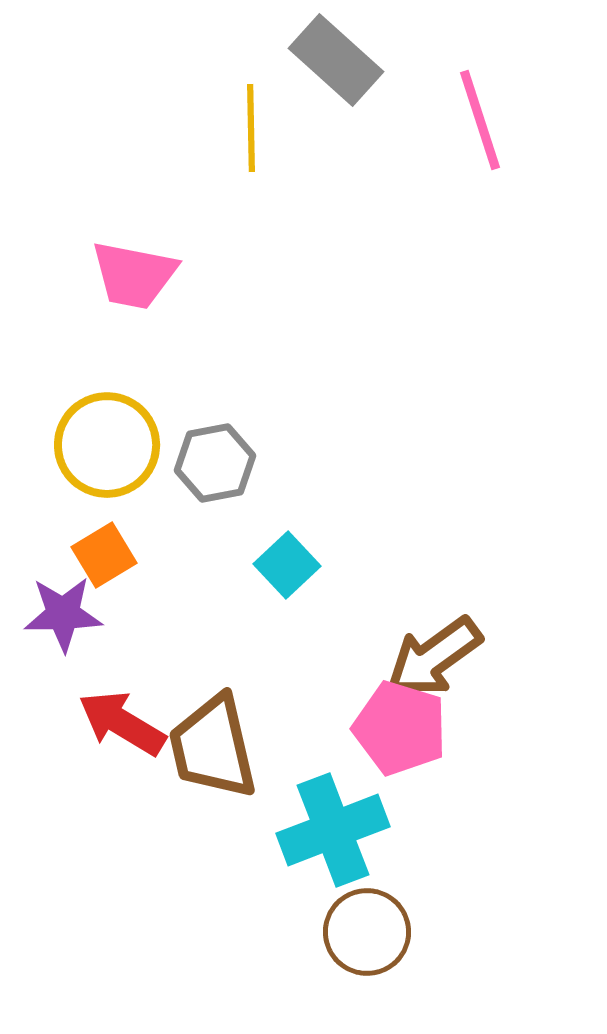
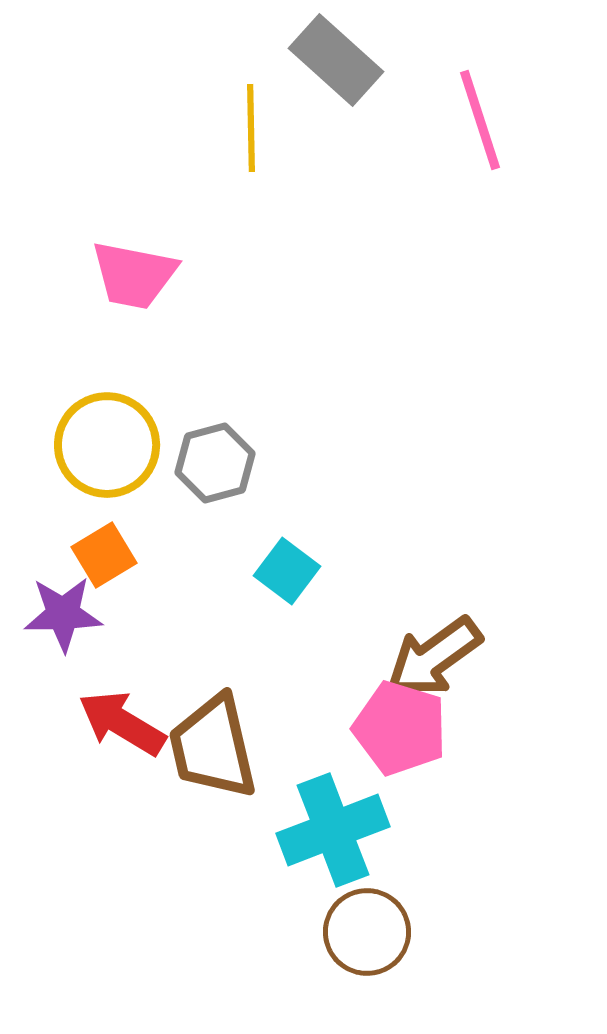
gray hexagon: rotated 4 degrees counterclockwise
cyan square: moved 6 px down; rotated 10 degrees counterclockwise
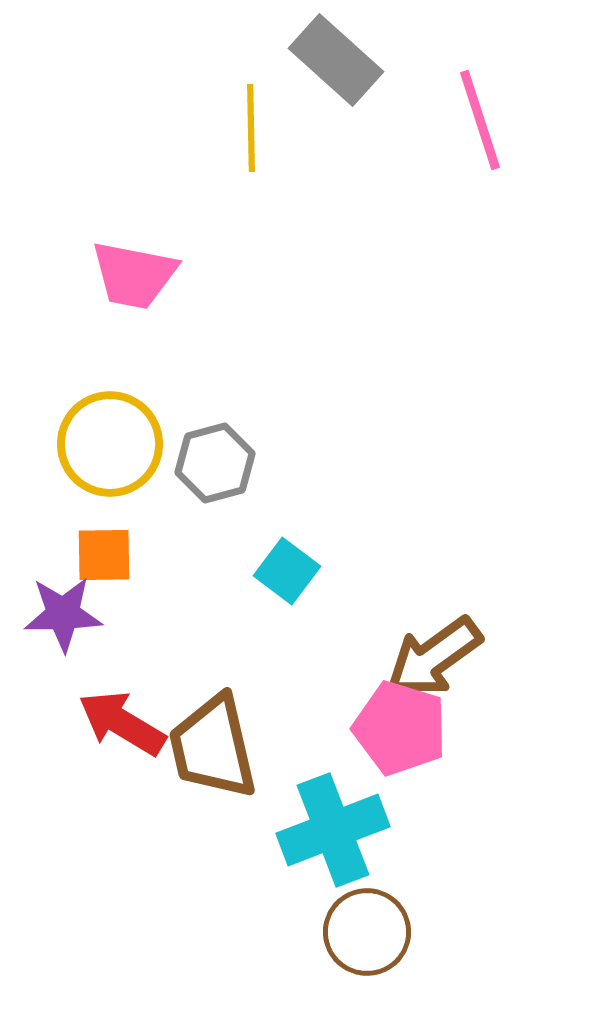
yellow circle: moved 3 px right, 1 px up
orange square: rotated 30 degrees clockwise
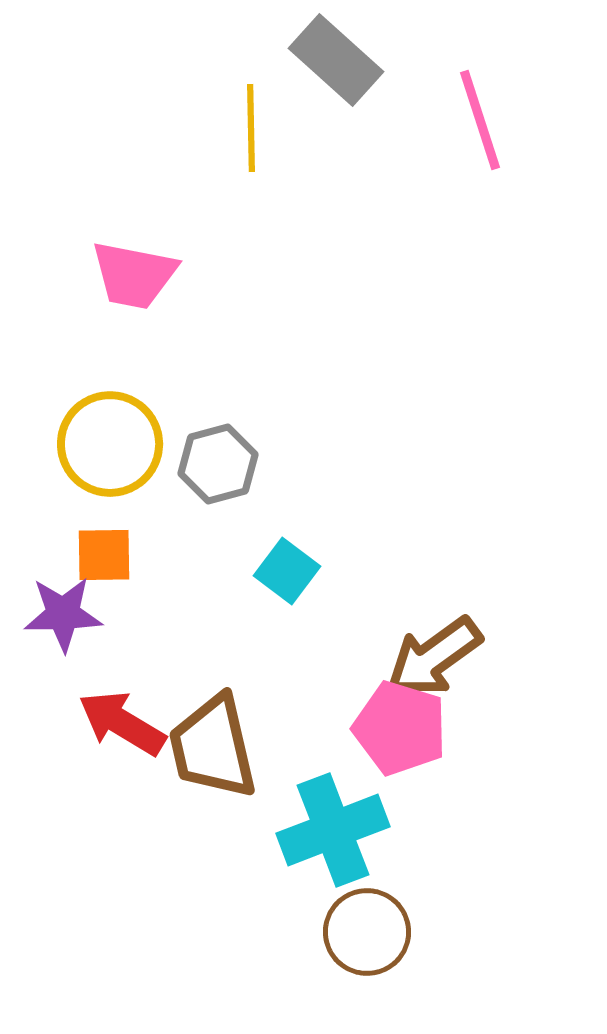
gray hexagon: moved 3 px right, 1 px down
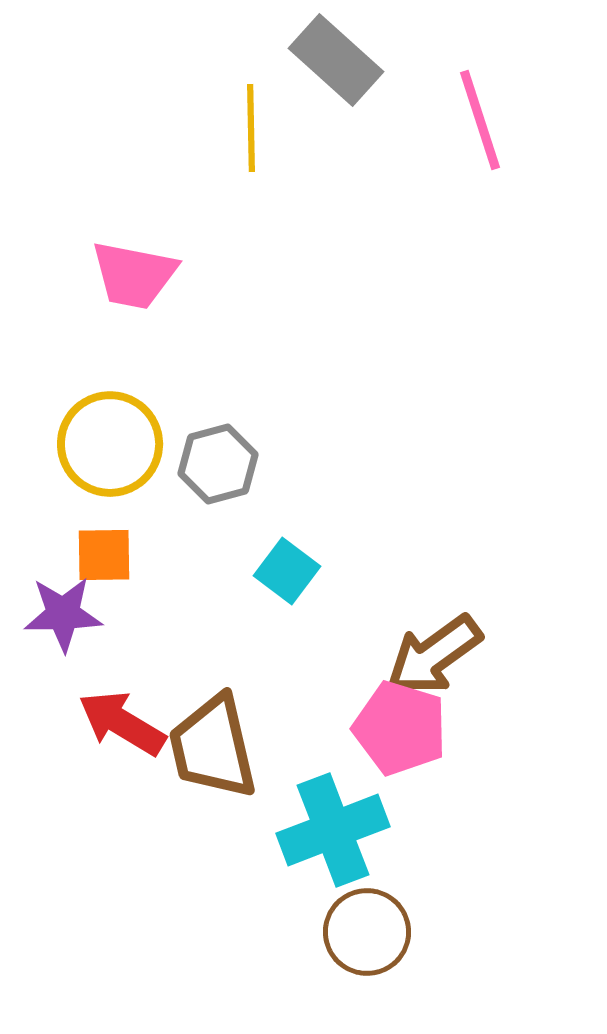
brown arrow: moved 2 px up
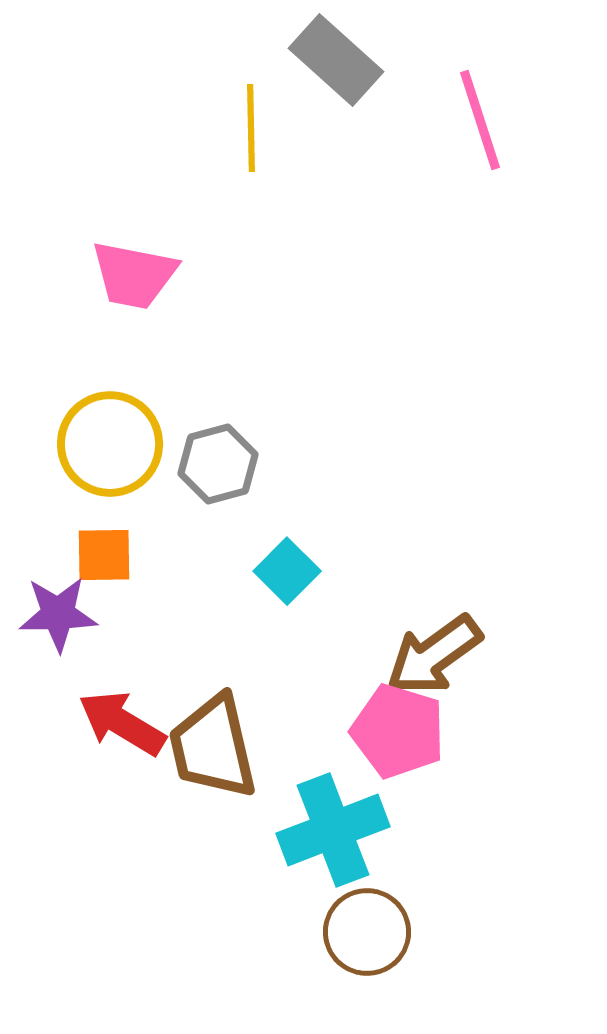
cyan square: rotated 8 degrees clockwise
purple star: moved 5 px left
pink pentagon: moved 2 px left, 3 px down
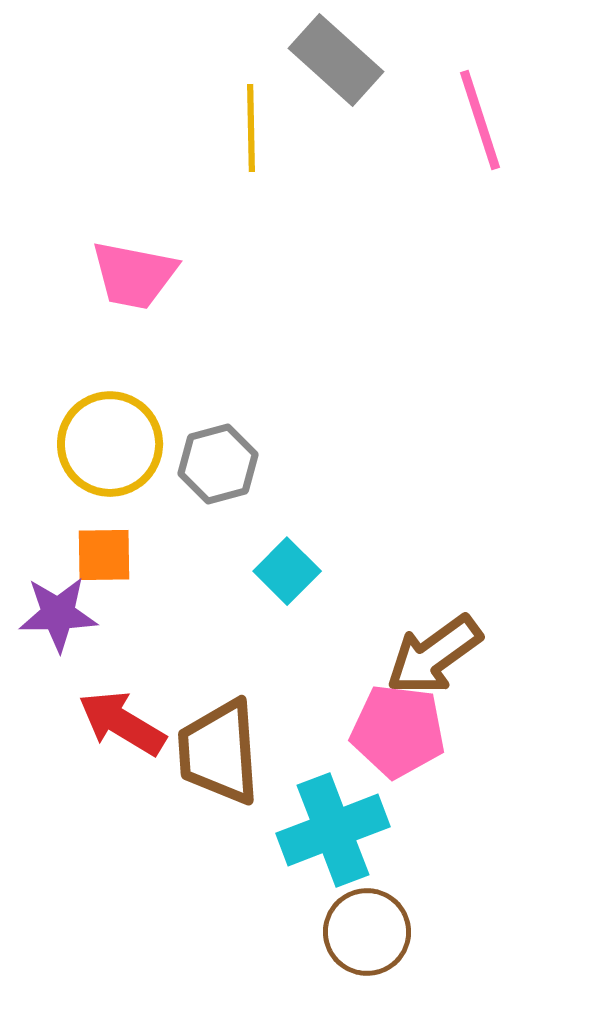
pink pentagon: rotated 10 degrees counterclockwise
brown trapezoid: moved 6 px right, 5 px down; rotated 9 degrees clockwise
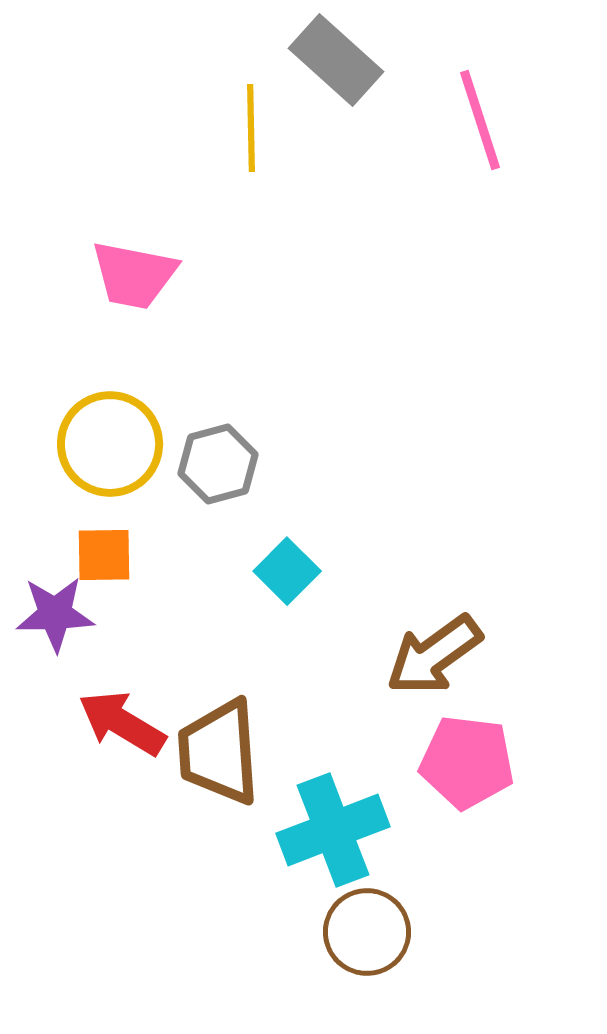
purple star: moved 3 px left
pink pentagon: moved 69 px right, 31 px down
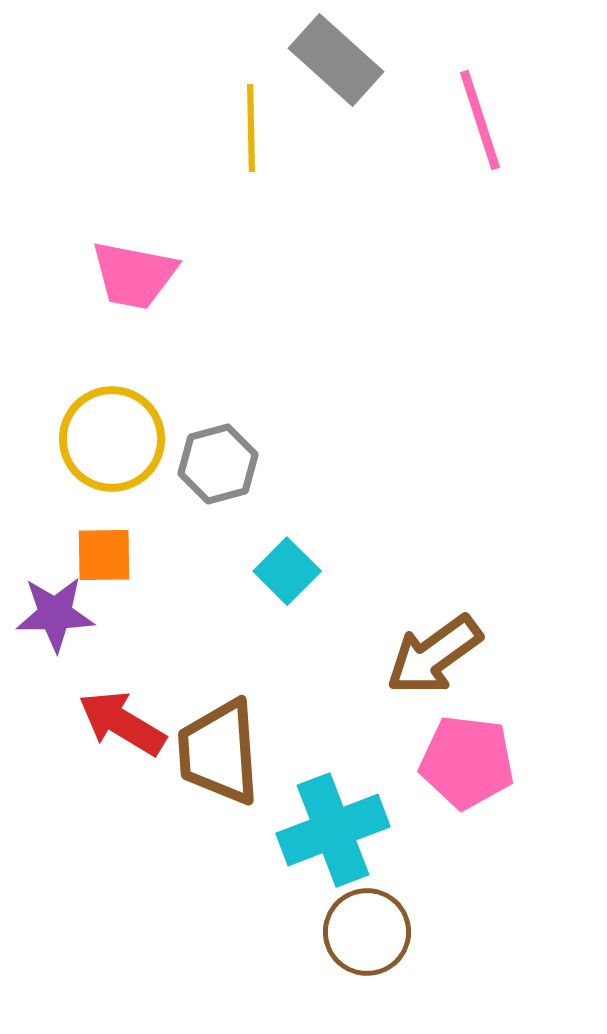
yellow circle: moved 2 px right, 5 px up
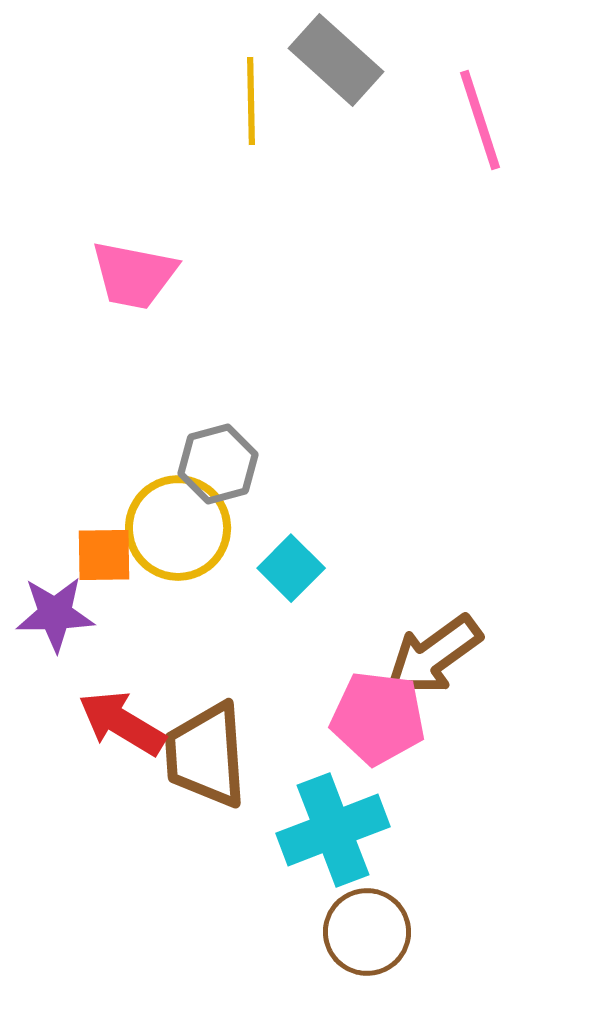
yellow line: moved 27 px up
yellow circle: moved 66 px right, 89 px down
cyan square: moved 4 px right, 3 px up
brown trapezoid: moved 13 px left, 3 px down
pink pentagon: moved 89 px left, 44 px up
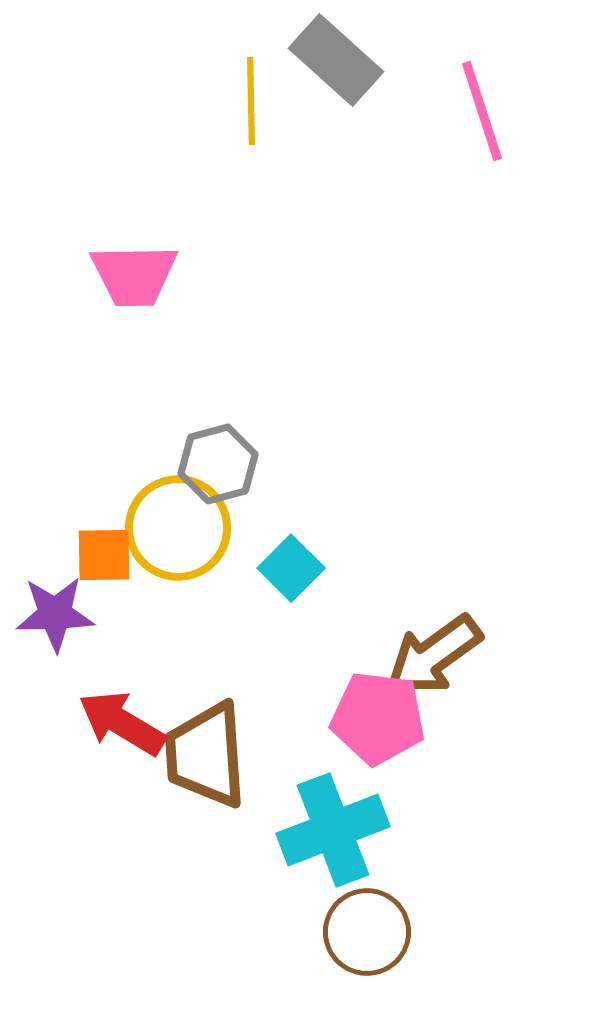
pink line: moved 2 px right, 9 px up
pink trapezoid: rotated 12 degrees counterclockwise
